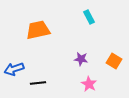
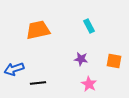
cyan rectangle: moved 9 px down
orange square: rotated 21 degrees counterclockwise
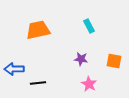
blue arrow: rotated 18 degrees clockwise
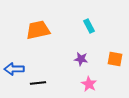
orange square: moved 1 px right, 2 px up
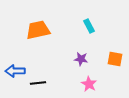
blue arrow: moved 1 px right, 2 px down
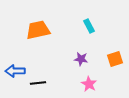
orange square: rotated 28 degrees counterclockwise
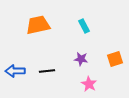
cyan rectangle: moved 5 px left
orange trapezoid: moved 5 px up
black line: moved 9 px right, 12 px up
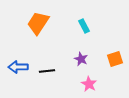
orange trapezoid: moved 2 px up; rotated 45 degrees counterclockwise
purple star: rotated 16 degrees clockwise
blue arrow: moved 3 px right, 4 px up
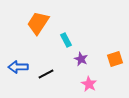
cyan rectangle: moved 18 px left, 14 px down
black line: moved 1 px left, 3 px down; rotated 21 degrees counterclockwise
